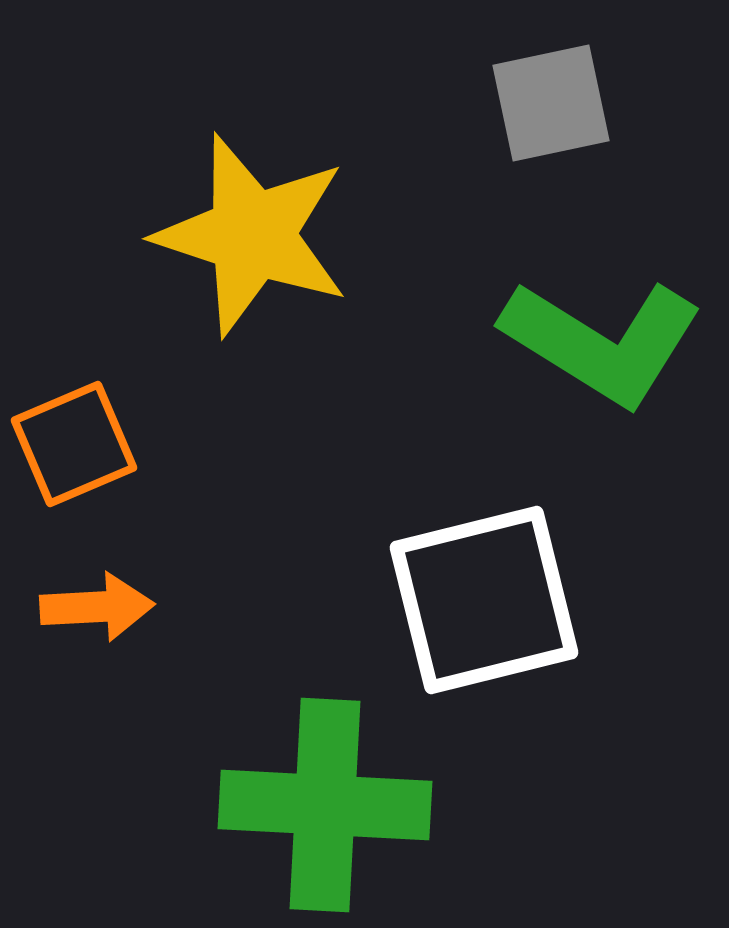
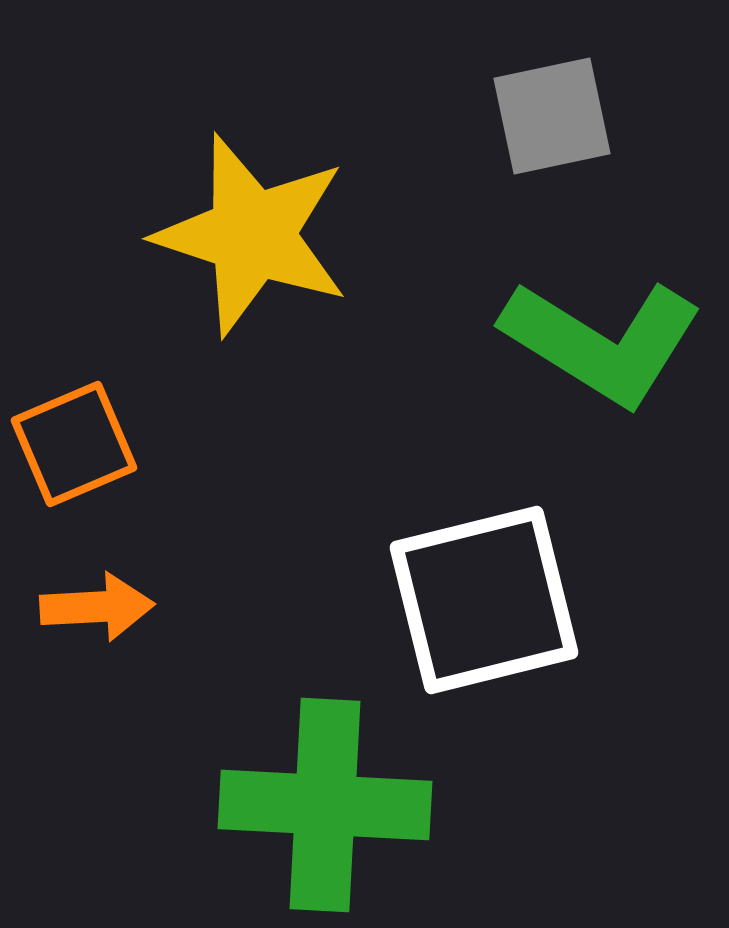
gray square: moved 1 px right, 13 px down
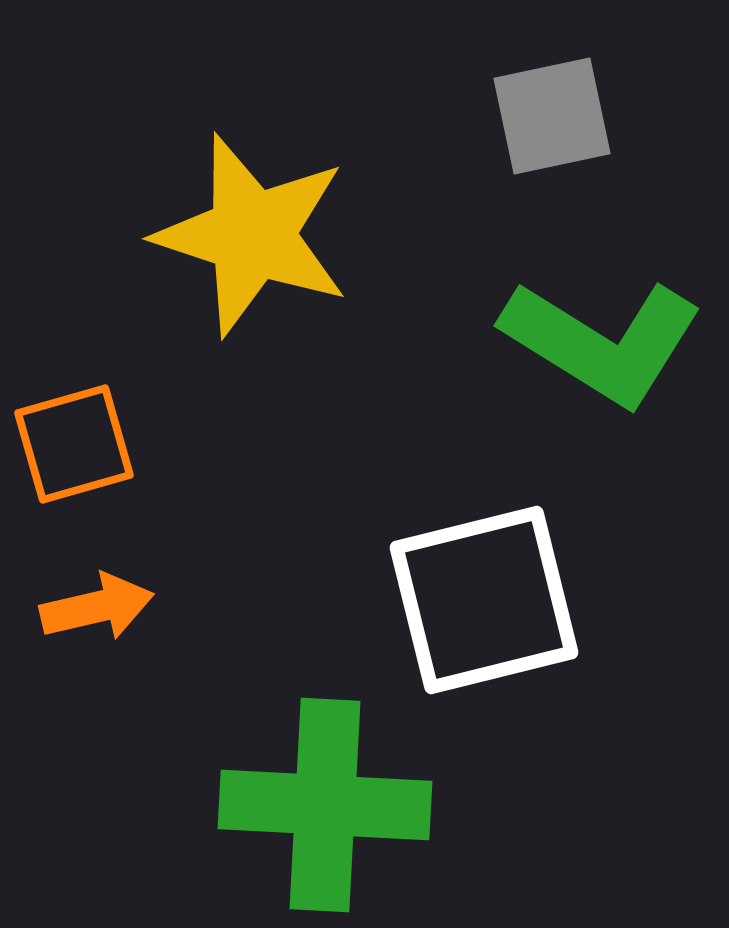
orange square: rotated 7 degrees clockwise
orange arrow: rotated 10 degrees counterclockwise
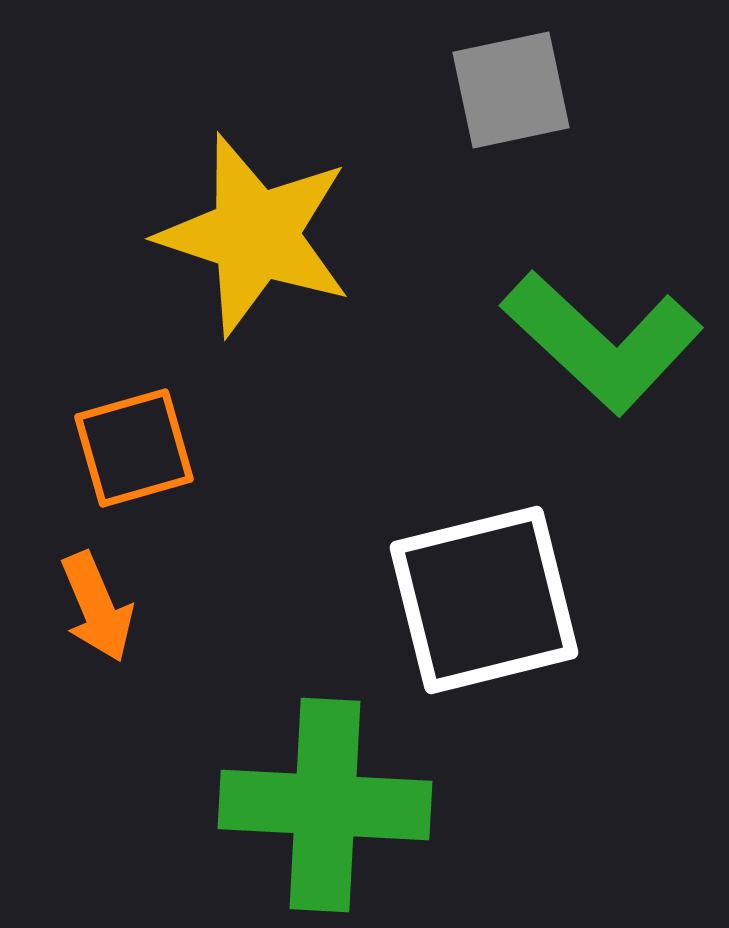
gray square: moved 41 px left, 26 px up
yellow star: moved 3 px right
green L-shape: rotated 11 degrees clockwise
orange square: moved 60 px right, 4 px down
orange arrow: rotated 80 degrees clockwise
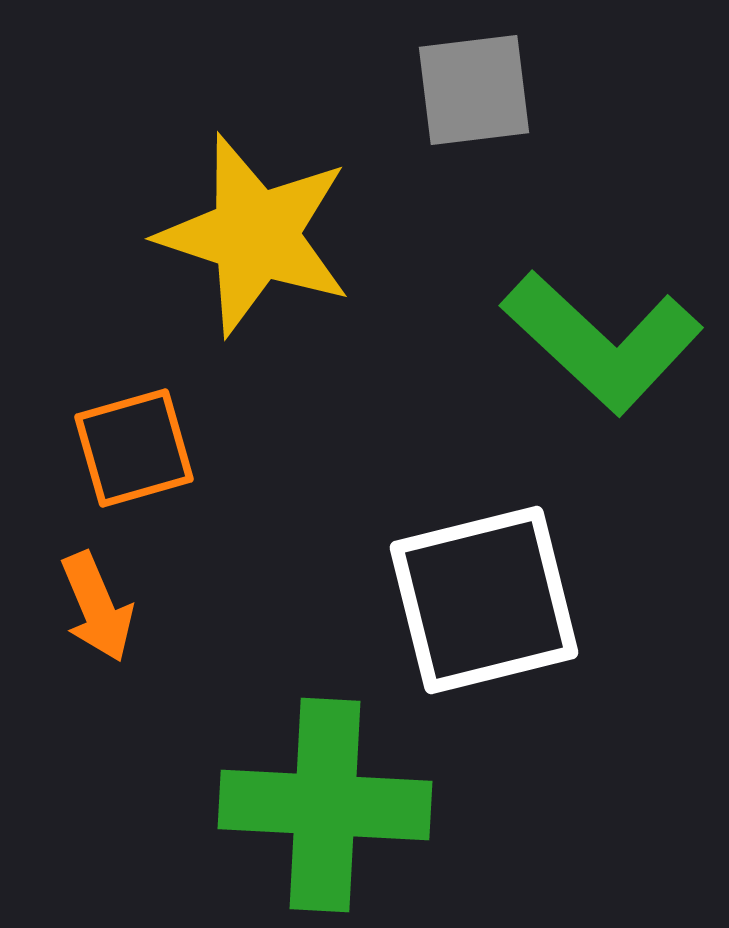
gray square: moved 37 px left; rotated 5 degrees clockwise
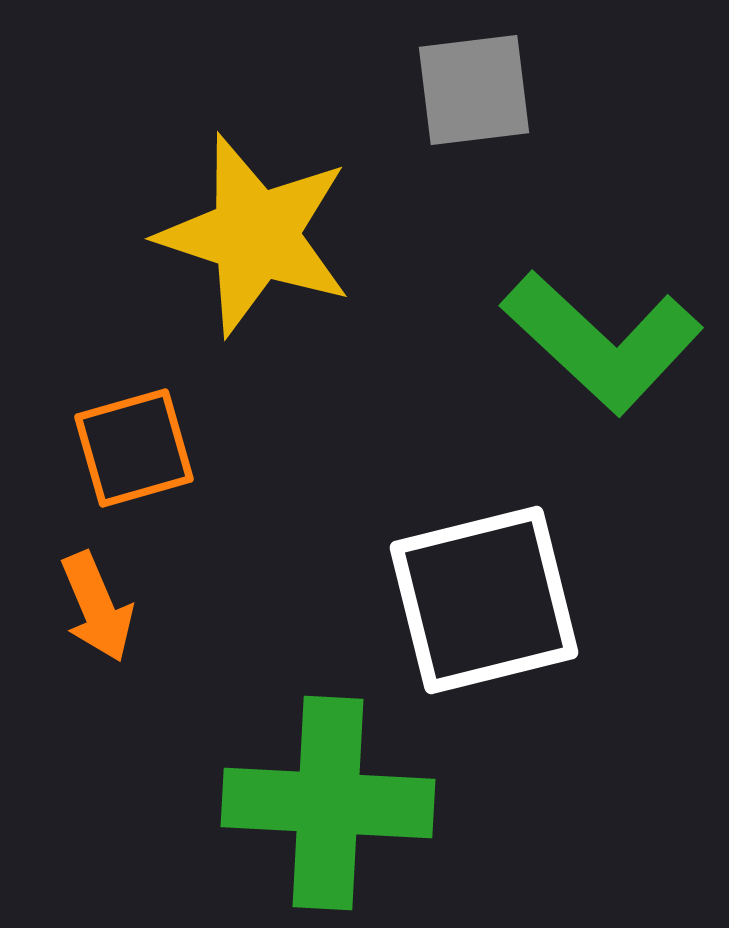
green cross: moved 3 px right, 2 px up
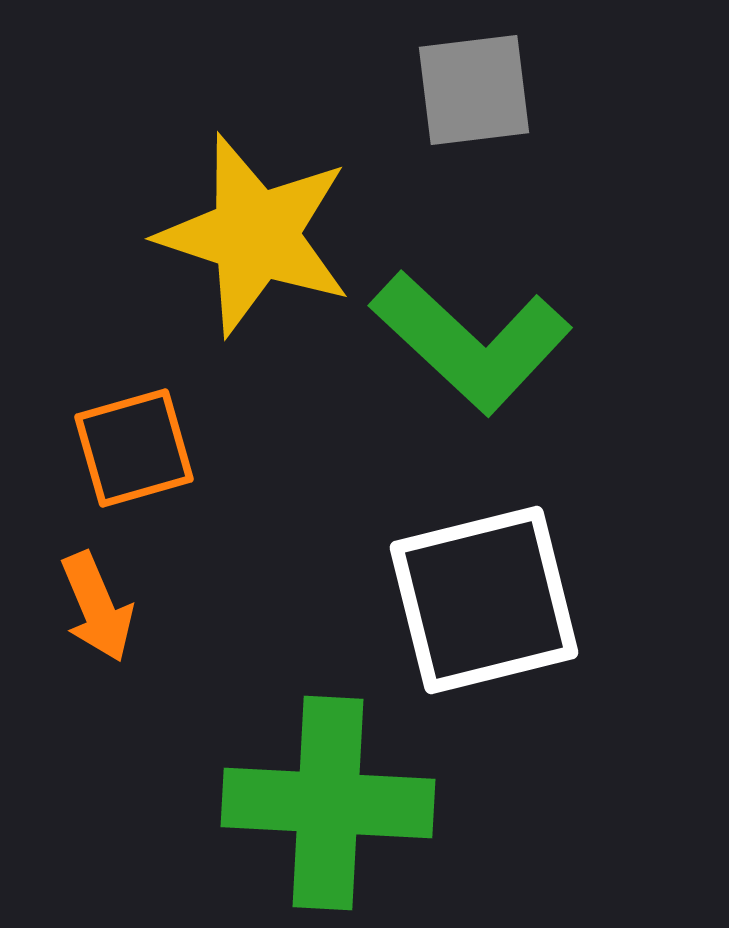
green L-shape: moved 131 px left
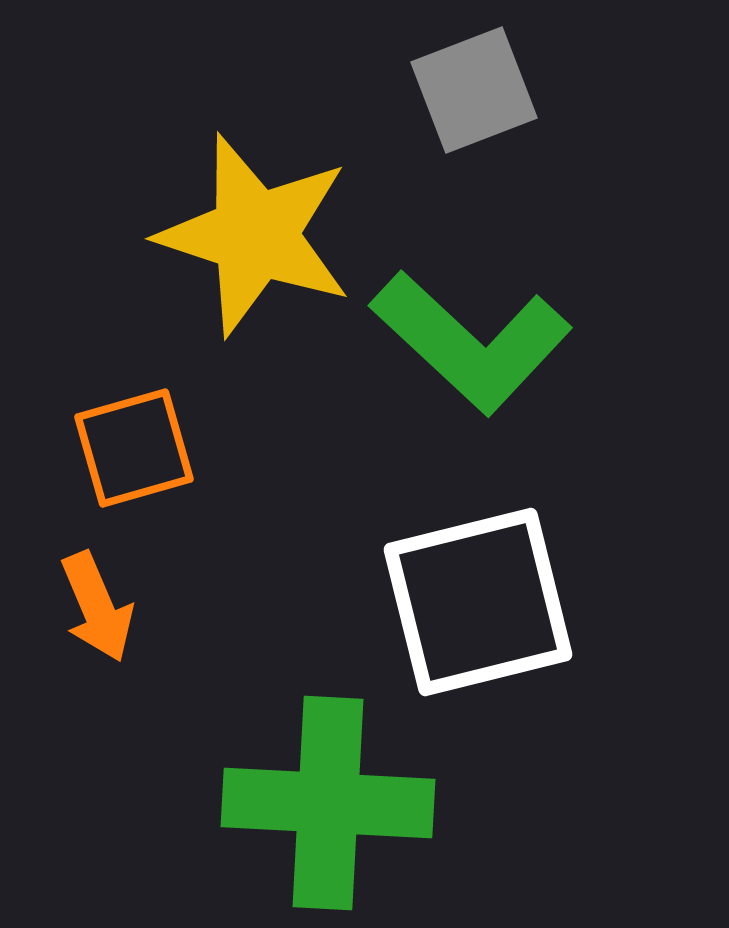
gray square: rotated 14 degrees counterclockwise
white square: moved 6 px left, 2 px down
